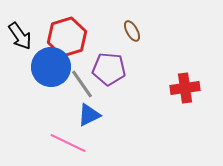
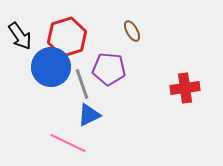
gray line: rotated 16 degrees clockwise
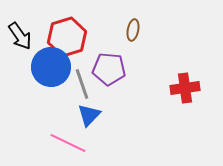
brown ellipse: moved 1 px right, 1 px up; rotated 40 degrees clockwise
blue triangle: rotated 20 degrees counterclockwise
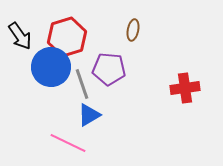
blue triangle: rotated 15 degrees clockwise
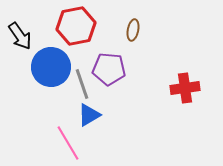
red hexagon: moved 9 px right, 11 px up; rotated 6 degrees clockwise
pink line: rotated 33 degrees clockwise
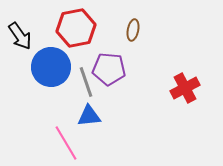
red hexagon: moved 2 px down
gray line: moved 4 px right, 2 px up
red cross: rotated 20 degrees counterclockwise
blue triangle: moved 1 px down; rotated 25 degrees clockwise
pink line: moved 2 px left
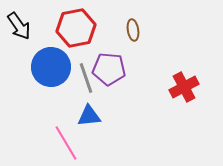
brown ellipse: rotated 20 degrees counterclockwise
black arrow: moved 1 px left, 10 px up
gray line: moved 4 px up
red cross: moved 1 px left, 1 px up
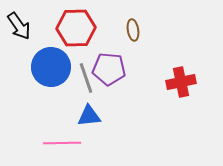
red hexagon: rotated 9 degrees clockwise
red cross: moved 3 px left, 5 px up; rotated 16 degrees clockwise
pink line: moved 4 px left; rotated 60 degrees counterclockwise
